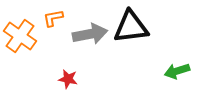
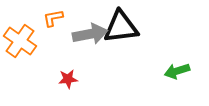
black triangle: moved 10 px left
orange cross: moved 5 px down
red star: rotated 18 degrees counterclockwise
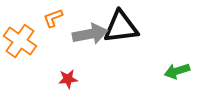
orange L-shape: rotated 10 degrees counterclockwise
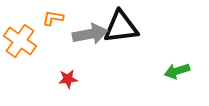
orange L-shape: rotated 30 degrees clockwise
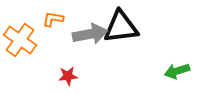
orange L-shape: moved 1 px down
orange cross: moved 1 px up
red star: moved 3 px up
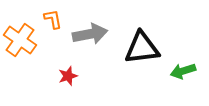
orange L-shape: rotated 70 degrees clockwise
black triangle: moved 21 px right, 21 px down
green arrow: moved 6 px right
red star: rotated 12 degrees counterclockwise
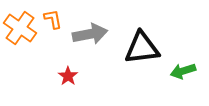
orange cross: moved 12 px up
red star: rotated 18 degrees counterclockwise
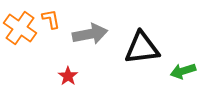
orange L-shape: moved 2 px left
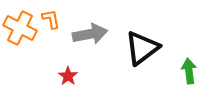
orange cross: rotated 8 degrees counterclockwise
black triangle: rotated 30 degrees counterclockwise
green arrow: moved 6 px right; rotated 100 degrees clockwise
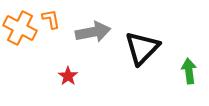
gray arrow: moved 3 px right, 2 px up
black triangle: rotated 9 degrees counterclockwise
